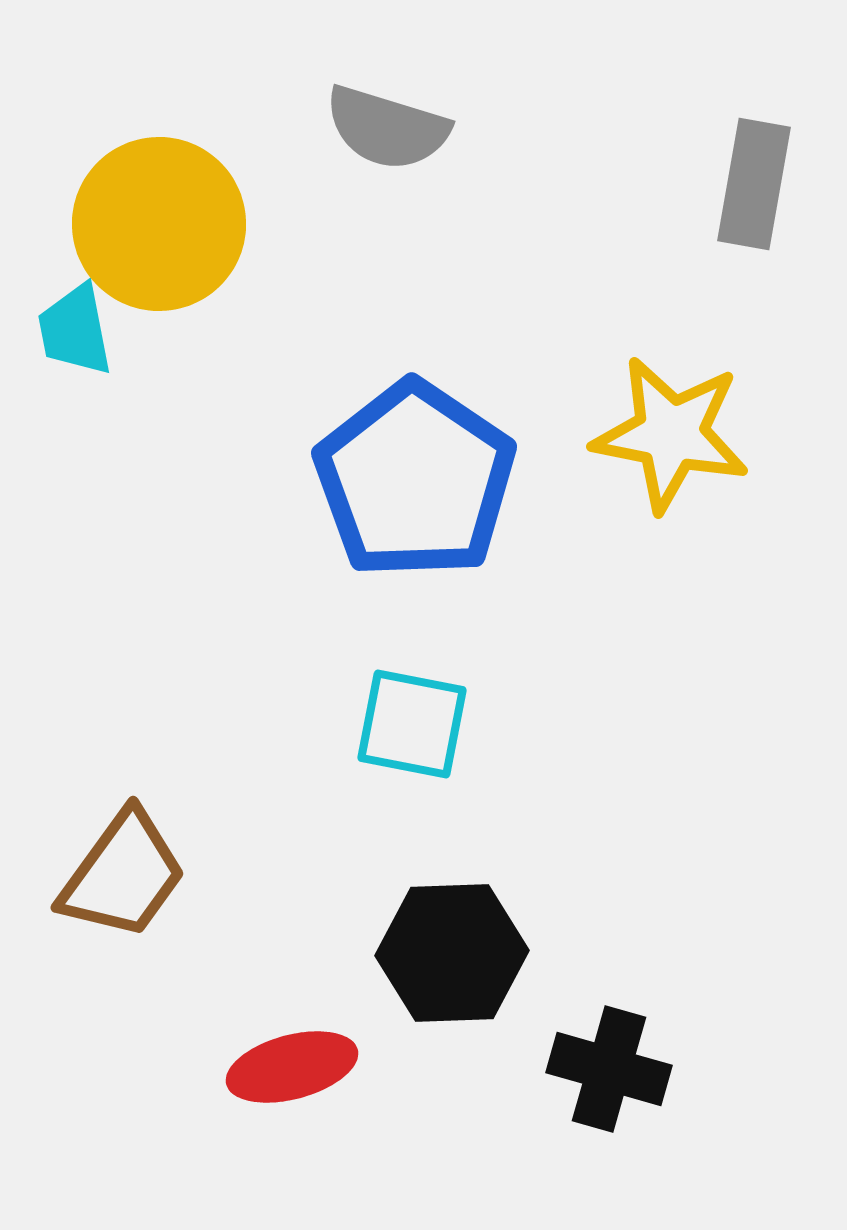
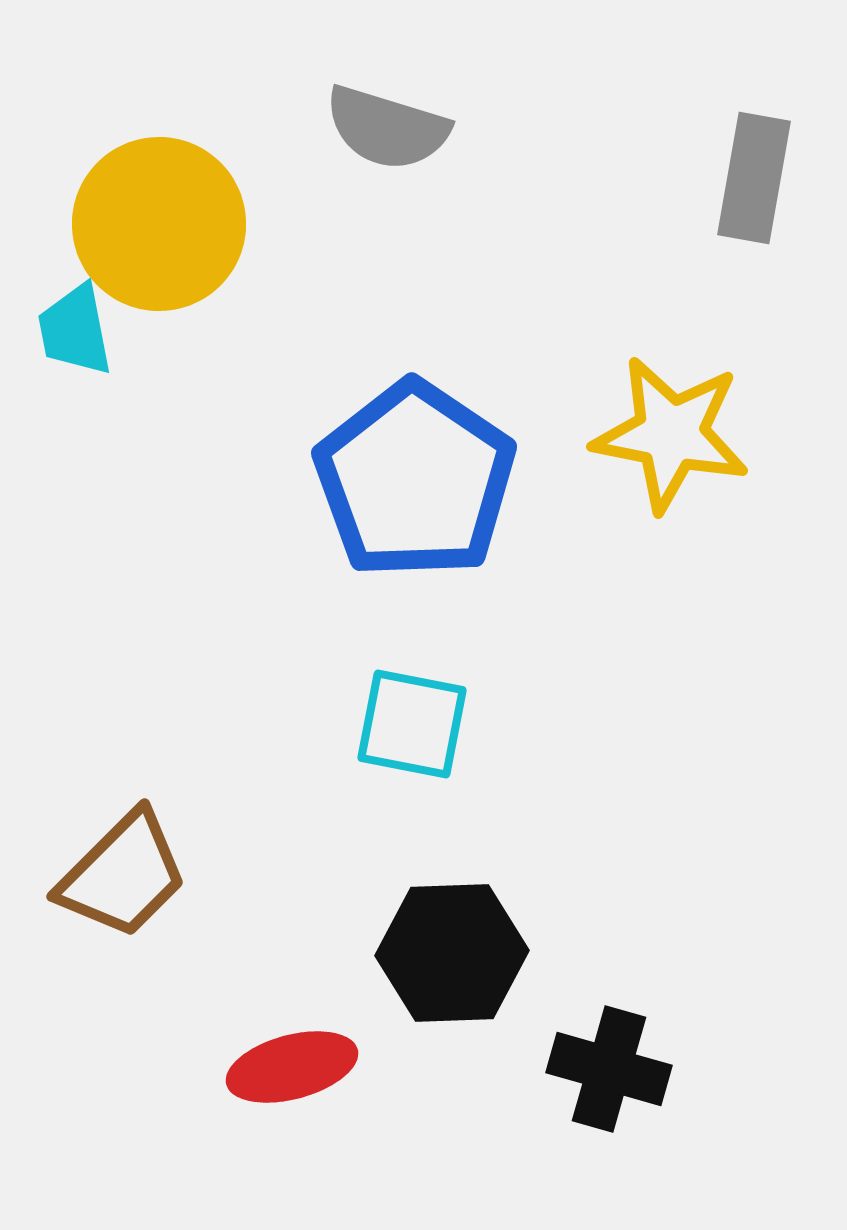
gray rectangle: moved 6 px up
brown trapezoid: rotated 9 degrees clockwise
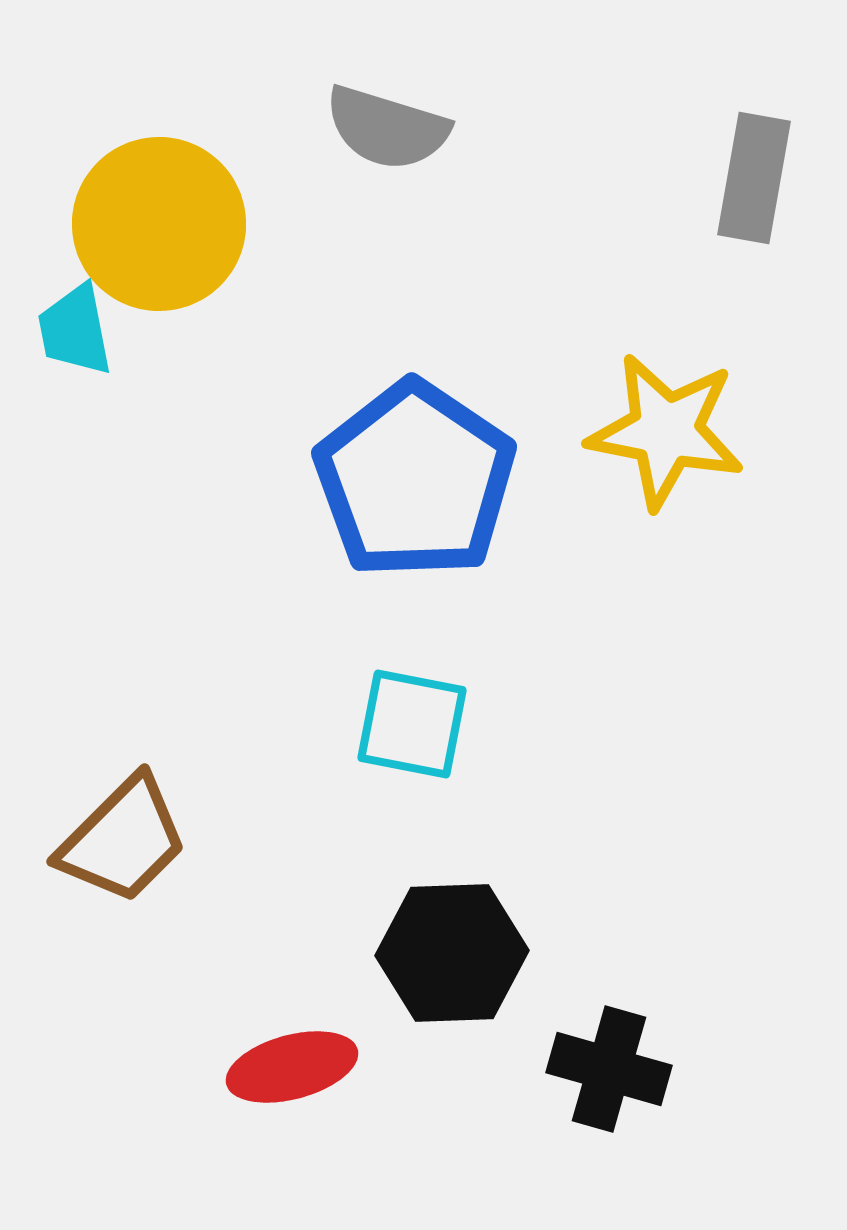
yellow star: moved 5 px left, 3 px up
brown trapezoid: moved 35 px up
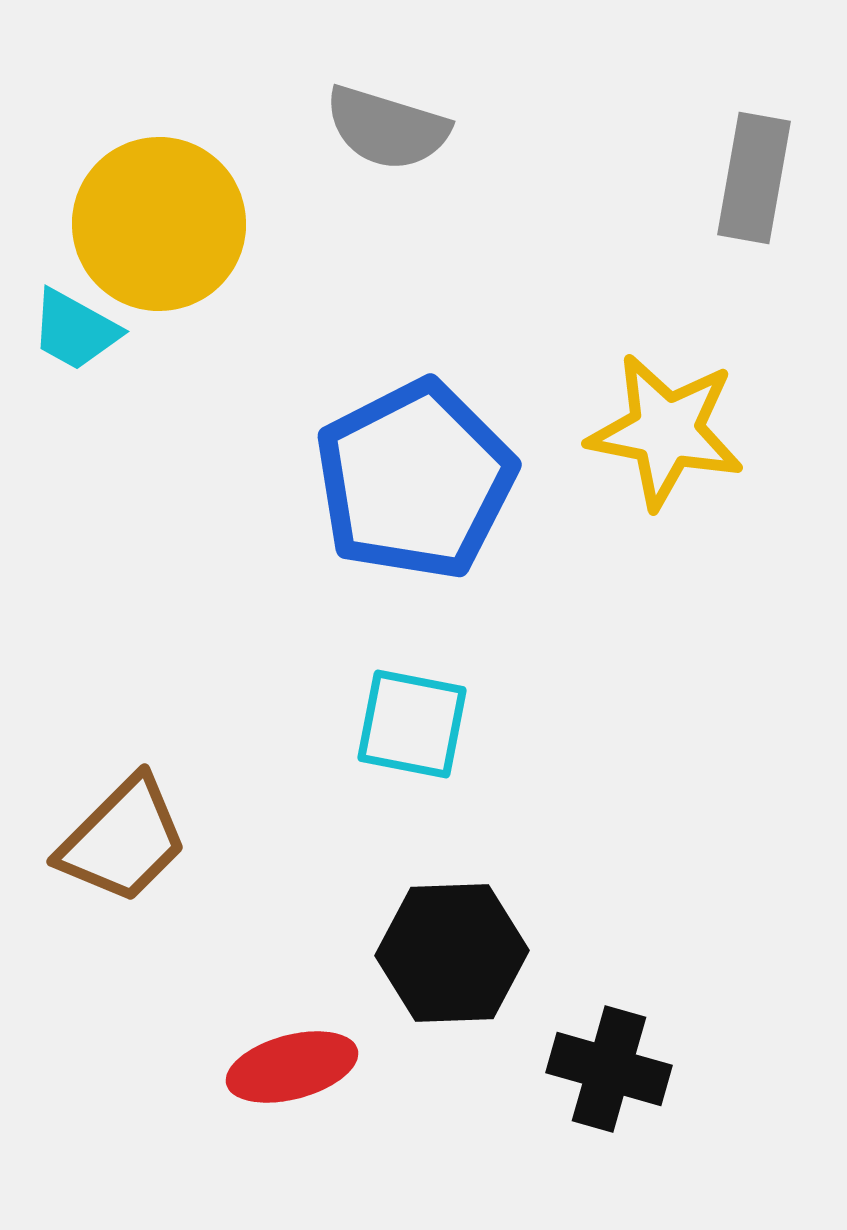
cyan trapezoid: rotated 50 degrees counterclockwise
blue pentagon: rotated 11 degrees clockwise
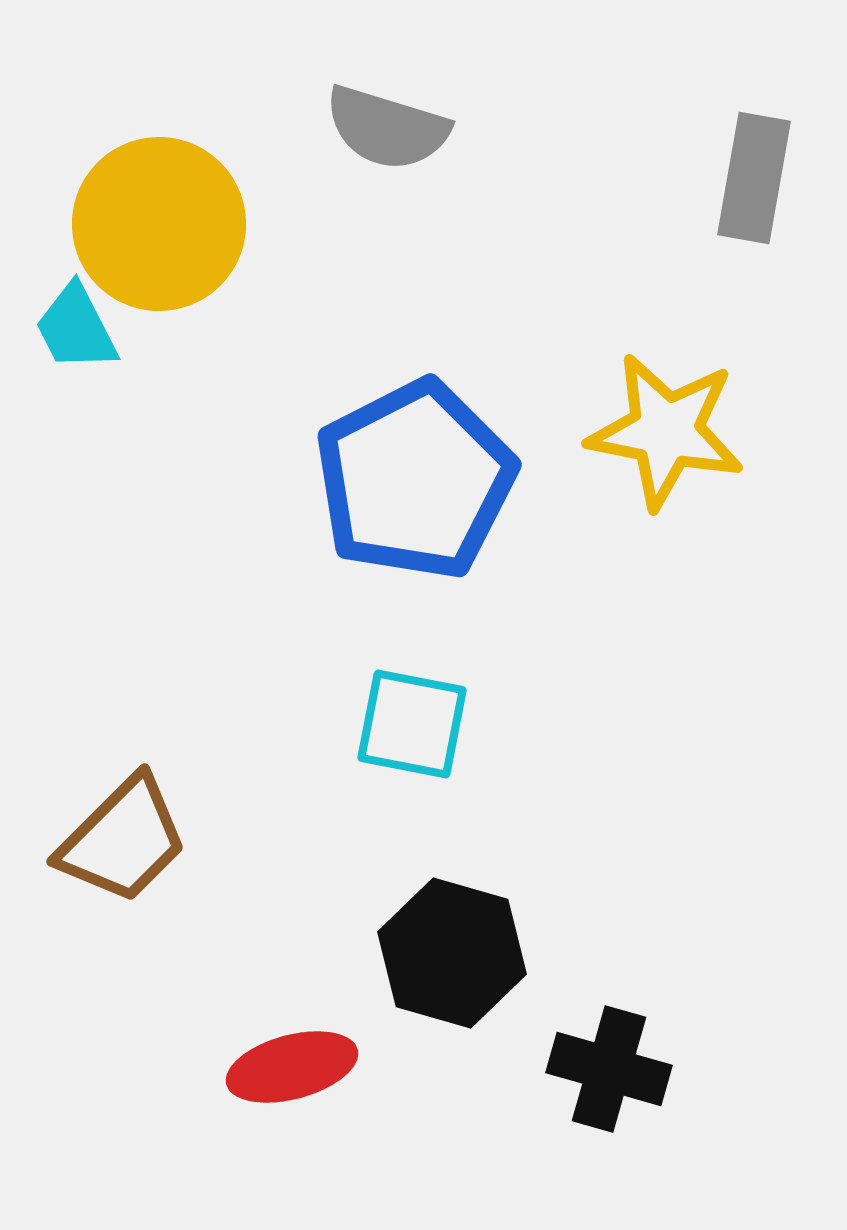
cyan trapezoid: moved 1 px right, 2 px up; rotated 34 degrees clockwise
black hexagon: rotated 18 degrees clockwise
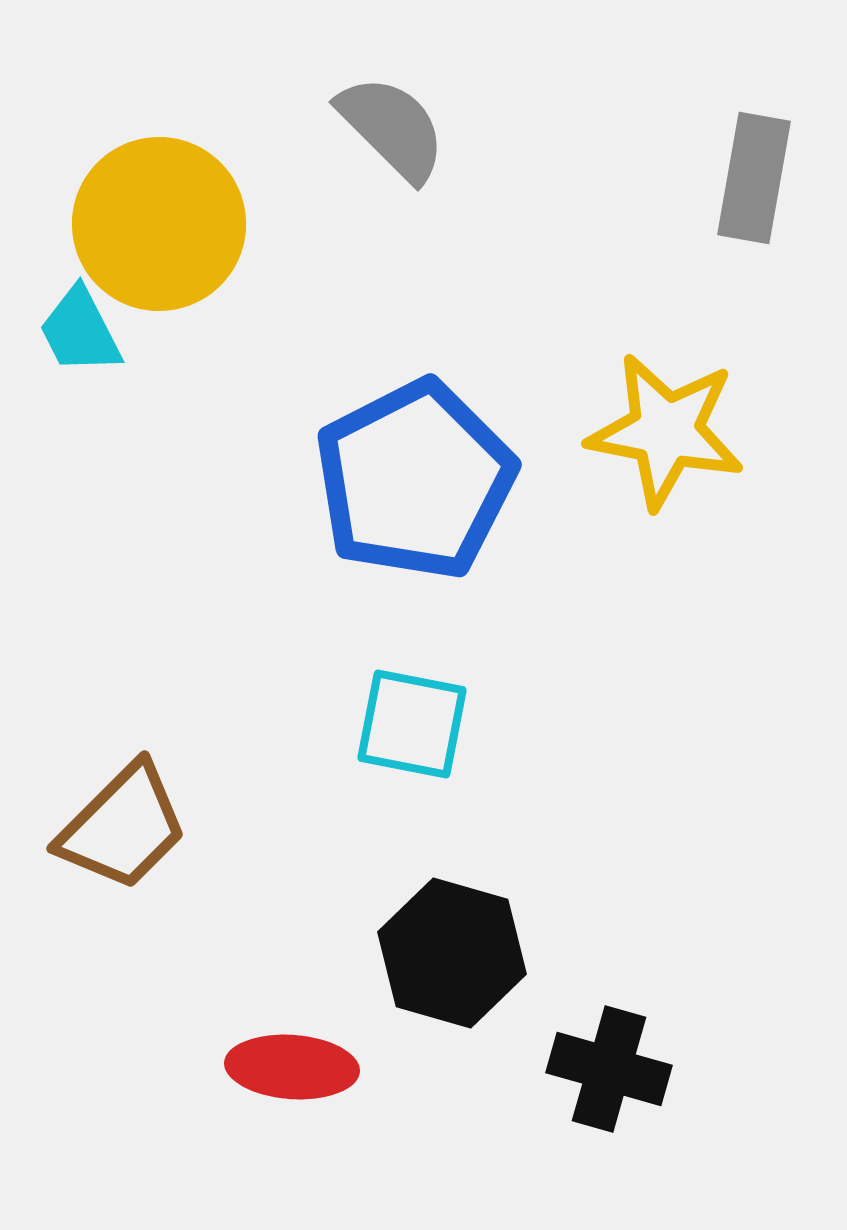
gray semicircle: moved 5 px right; rotated 152 degrees counterclockwise
cyan trapezoid: moved 4 px right, 3 px down
brown trapezoid: moved 13 px up
red ellipse: rotated 19 degrees clockwise
